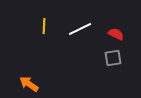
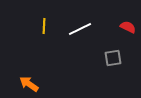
red semicircle: moved 12 px right, 7 px up
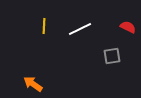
gray square: moved 1 px left, 2 px up
orange arrow: moved 4 px right
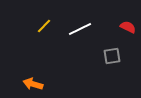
yellow line: rotated 42 degrees clockwise
orange arrow: rotated 18 degrees counterclockwise
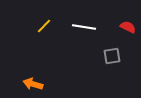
white line: moved 4 px right, 2 px up; rotated 35 degrees clockwise
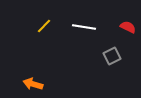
gray square: rotated 18 degrees counterclockwise
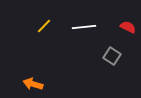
white line: rotated 15 degrees counterclockwise
gray square: rotated 30 degrees counterclockwise
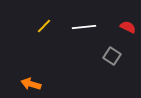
orange arrow: moved 2 px left
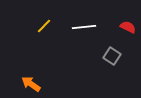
orange arrow: rotated 18 degrees clockwise
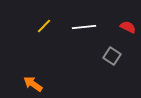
orange arrow: moved 2 px right
